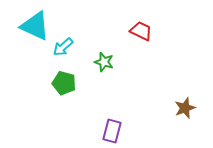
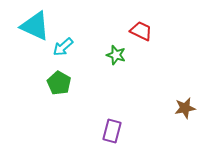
green star: moved 12 px right, 7 px up
green pentagon: moved 5 px left; rotated 15 degrees clockwise
brown star: rotated 10 degrees clockwise
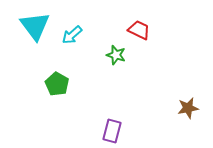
cyan triangle: rotated 28 degrees clockwise
red trapezoid: moved 2 px left, 1 px up
cyan arrow: moved 9 px right, 12 px up
green pentagon: moved 2 px left, 1 px down
brown star: moved 3 px right
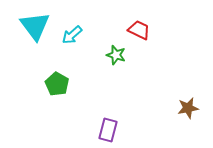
purple rectangle: moved 4 px left, 1 px up
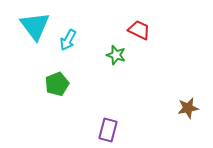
cyan arrow: moved 4 px left, 5 px down; rotated 20 degrees counterclockwise
green pentagon: rotated 20 degrees clockwise
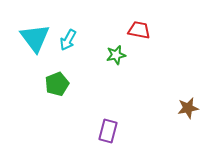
cyan triangle: moved 12 px down
red trapezoid: rotated 15 degrees counterclockwise
green star: rotated 30 degrees counterclockwise
purple rectangle: moved 1 px down
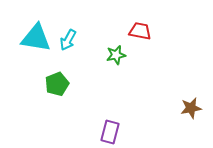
red trapezoid: moved 1 px right, 1 px down
cyan triangle: moved 1 px right; rotated 44 degrees counterclockwise
brown star: moved 3 px right
purple rectangle: moved 2 px right, 1 px down
